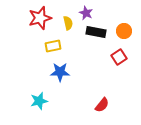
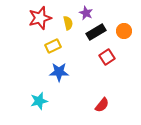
black rectangle: rotated 42 degrees counterclockwise
yellow rectangle: rotated 14 degrees counterclockwise
red square: moved 12 px left
blue star: moved 1 px left
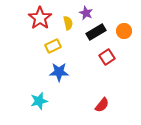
red star: rotated 20 degrees counterclockwise
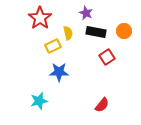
yellow semicircle: moved 10 px down
black rectangle: rotated 42 degrees clockwise
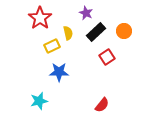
black rectangle: rotated 54 degrees counterclockwise
yellow rectangle: moved 1 px left
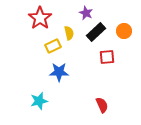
yellow semicircle: moved 1 px right
yellow rectangle: moved 1 px right
red square: rotated 28 degrees clockwise
red semicircle: rotated 63 degrees counterclockwise
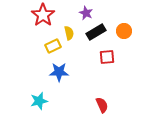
red star: moved 3 px right, 3 px up
black rectangle: rotated 12 degrees clockwise
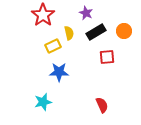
cyan star: moved 4 px right, 1 px down
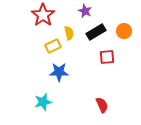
purple star: moved 1 px left, 2 px up
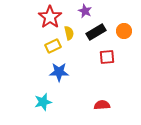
red star: moved 7 px right, 2 px down
red semicircle: rotated 70 degrees counterclockwise
